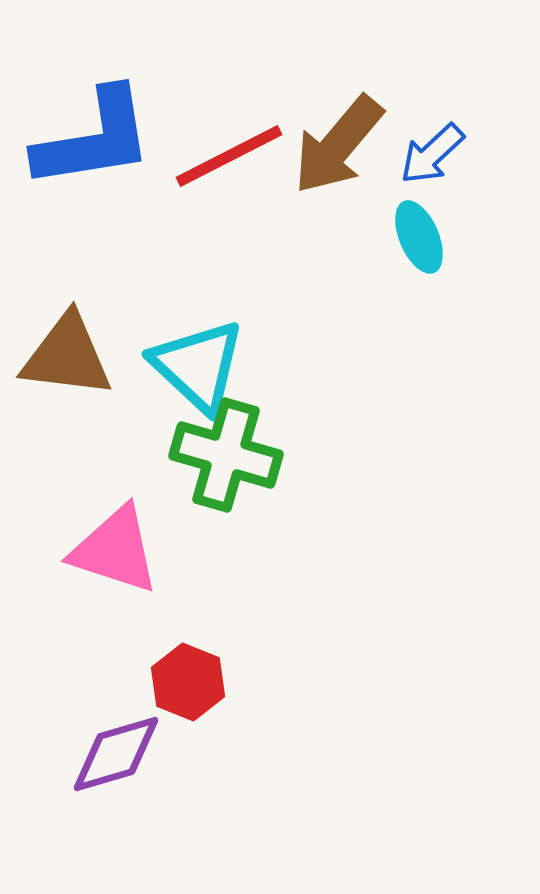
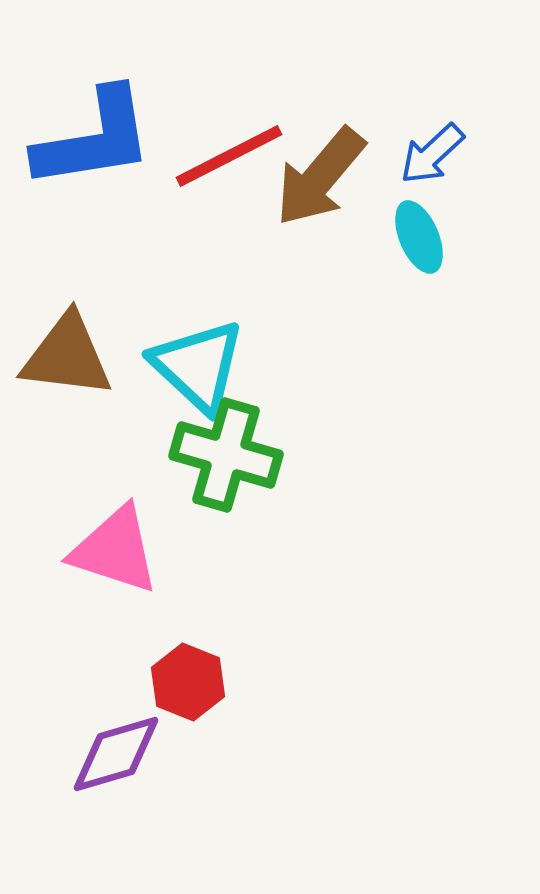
brown arrow: moved 18 px left, 32 px down
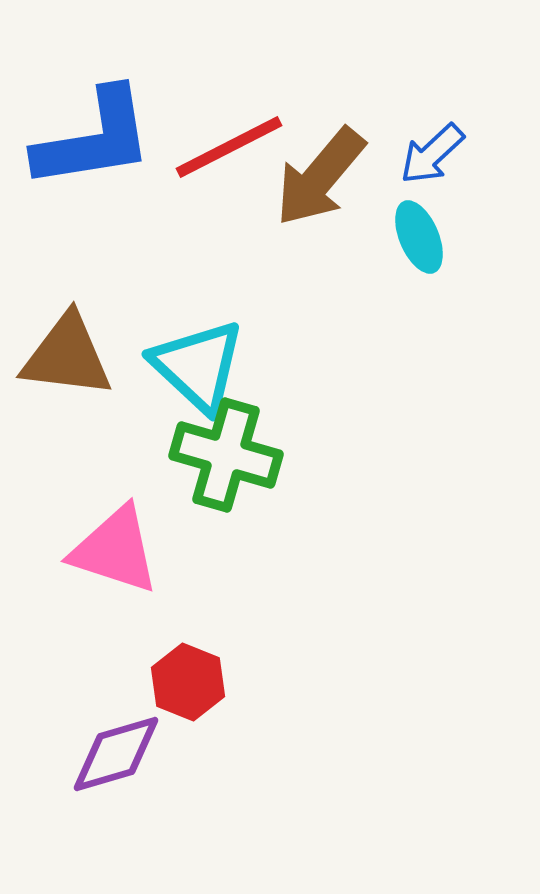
red line: moved 9 px up
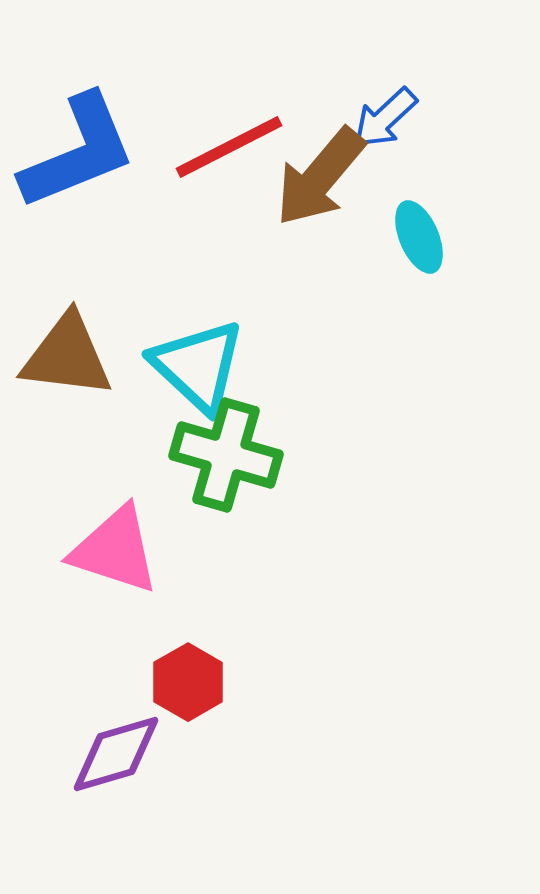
blue L-shape: moved 16 px left, 13 px down; rotated 13 degrees counterclockwise
blue arrow: moved 47 px left, 36 px up
red hexagon: rotated 8 degrees clockwise
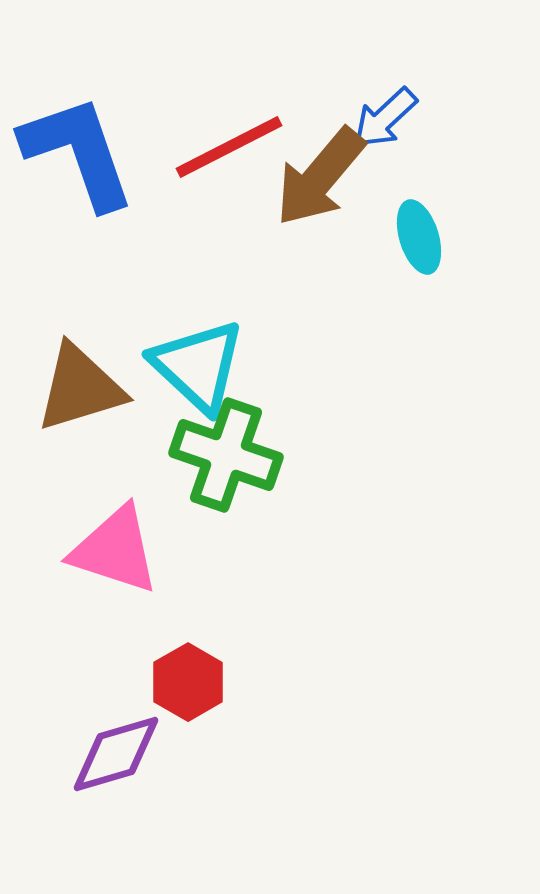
blue L-shape: rotated 87 degrees counterclockwise
cyan ellipse: rotated 6 degrees clockwise
brown triangle: moved 13 px right, 32 px down; rotated 24 degrees counterclockwise
green cross: rotated 3 degrees clockwise
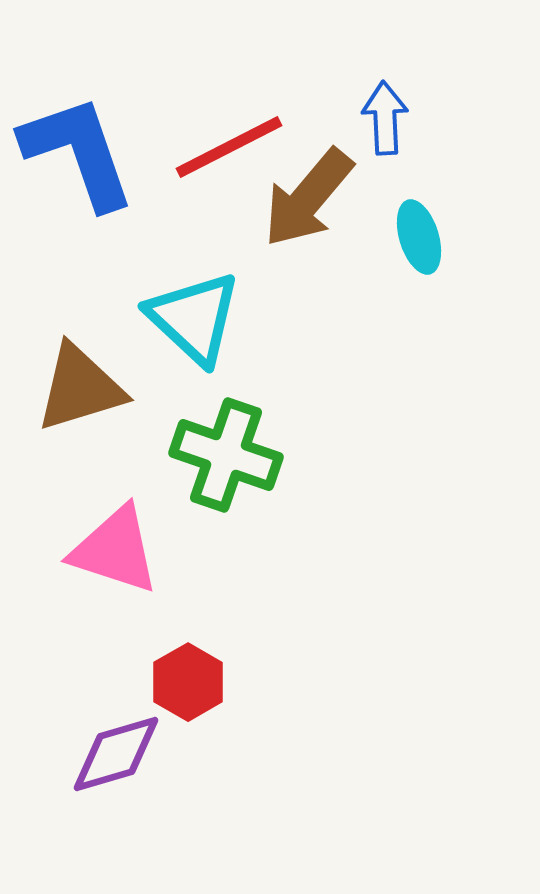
blue arrow: rotated 130 degrees clockwise
brown arrow: moved 12 px left, 21 px down
cyan triangle: moved 4 px left, 48 px up
